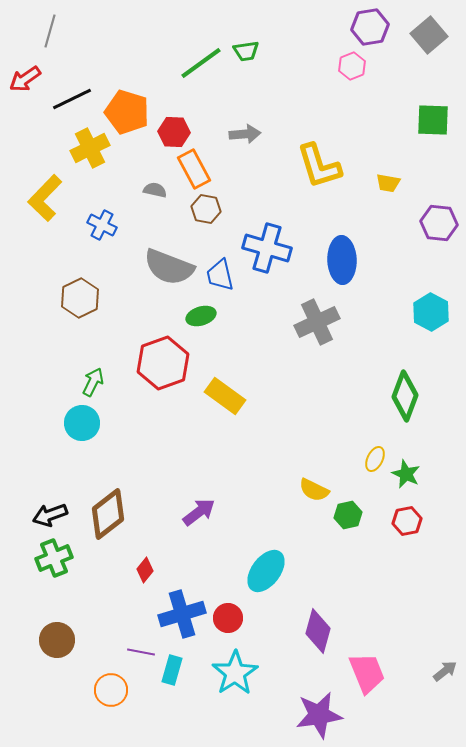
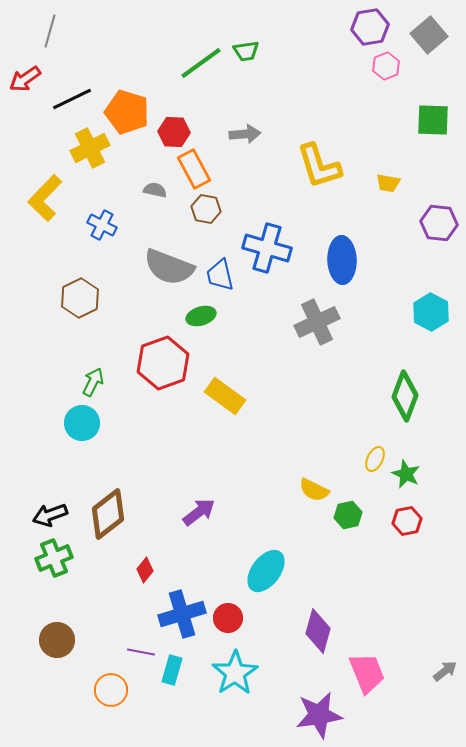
pink hexagon at (352, 66): moved 34 px right
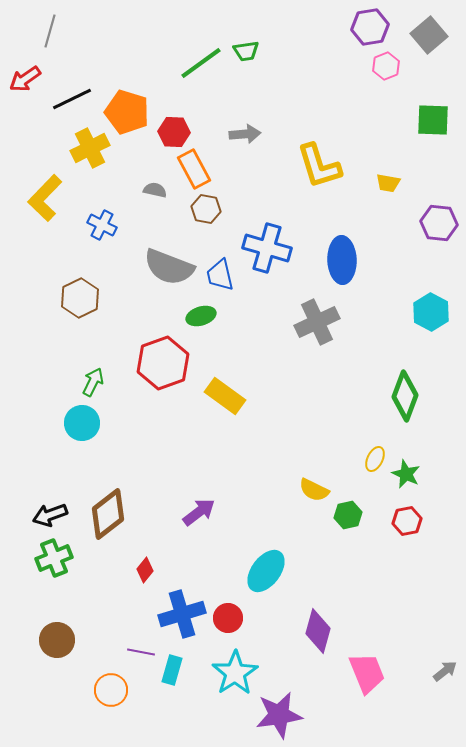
purple star at (319, 715): moved 40 px left
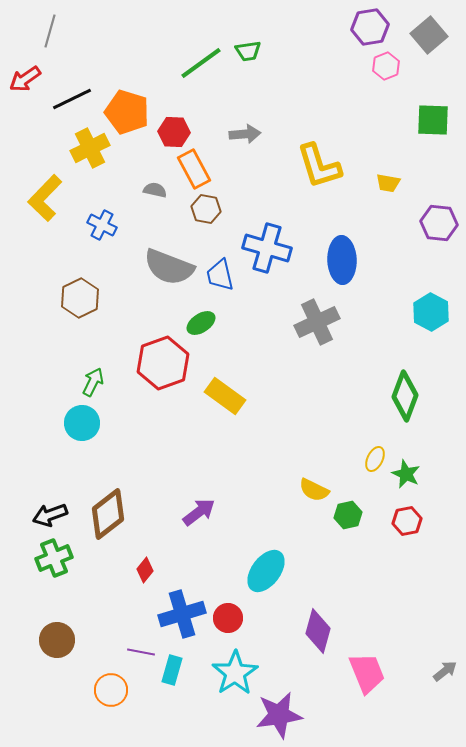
green trapezoid at (246, 51): moved 2 px right
green ellipse at (201, 316): moved 7 px down; rotated 16 degrees counterclockwise
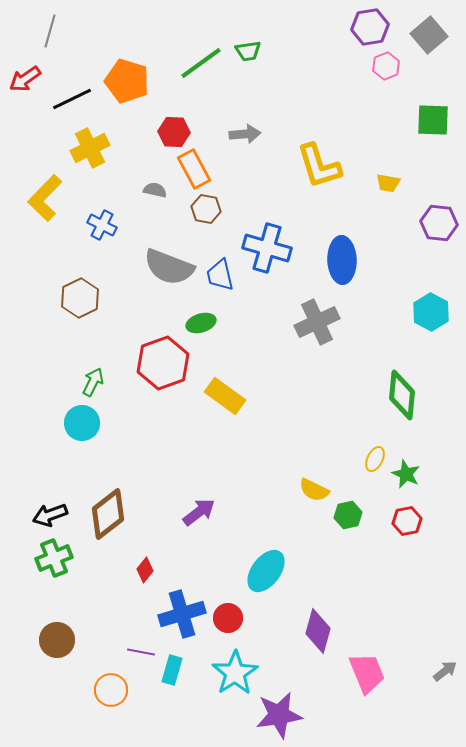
orange pentagon at (127, 112): moved 31 px up
green ellipse at (201, 323): rotated 16 degrees clockwise
green diamond at (405, 396): moved 3 px left, 1 px up; rotated 15 degrees counterclockwise
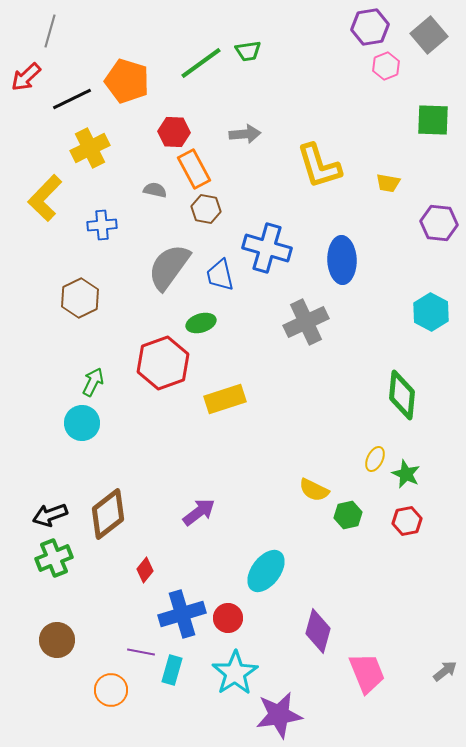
red arrow at (25, 79): moved 1 px right, 2 px up; rotated 8 degrees counterclockwise
blue cross at (102, 225): rotated 32 degrees counterclockwise
gray semicircle at (169, 267): rotated 105 degrees clockwise
gray cross at (317, 322): moved 11 px left
yellow rectangle at (225, 396): moved 3 px down; rotated 54 degrees counterclockwise
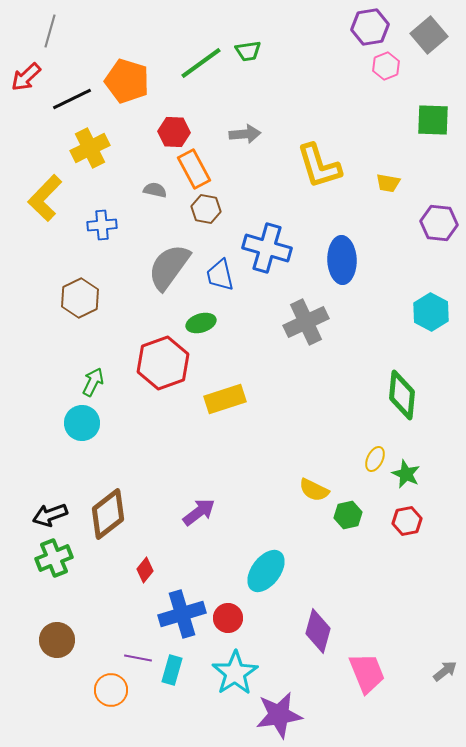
purple line at (141, 652): moved 3 px left, 6 px down
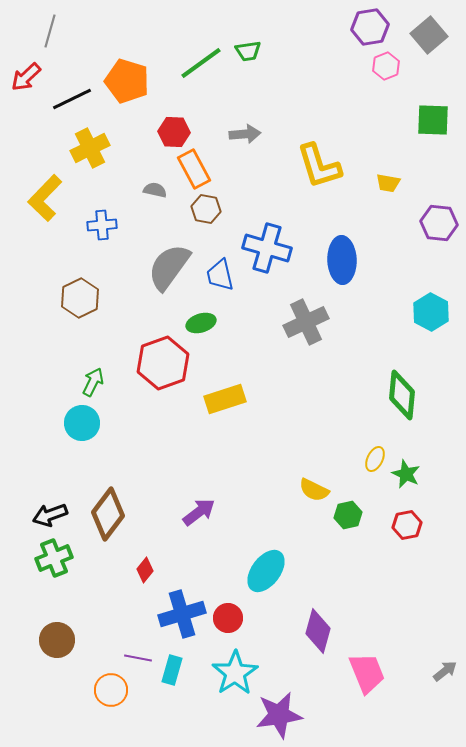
brown diamond at (108, 514): rotated 15 degrees counterclockwise
red hexagon at (407, 521): moved 4 px down
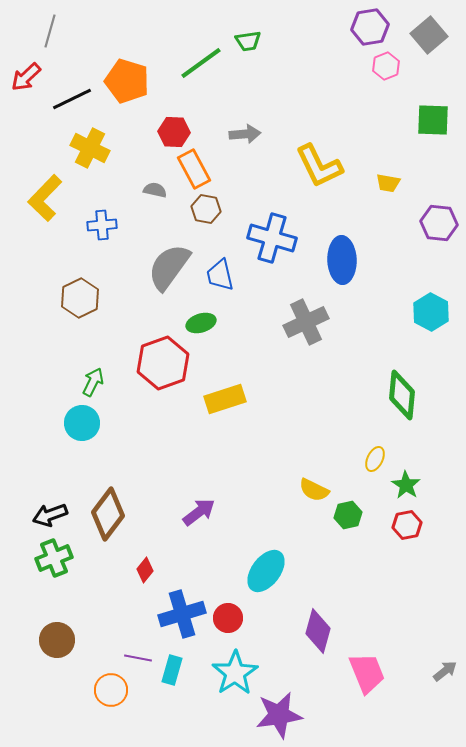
green trapezoid at (248, 51): moved 10 px up
yellow cross at (90, 148): rotated 36 degrees counterclockwise
yellow L-shape at (319, 166): rotated 9 degrees counterclockwise
blue cross at (267, 248): moved 5 px right, 10 px up
green star at (406, 474): moved 11 px down; rotated 8 degrees clockwise
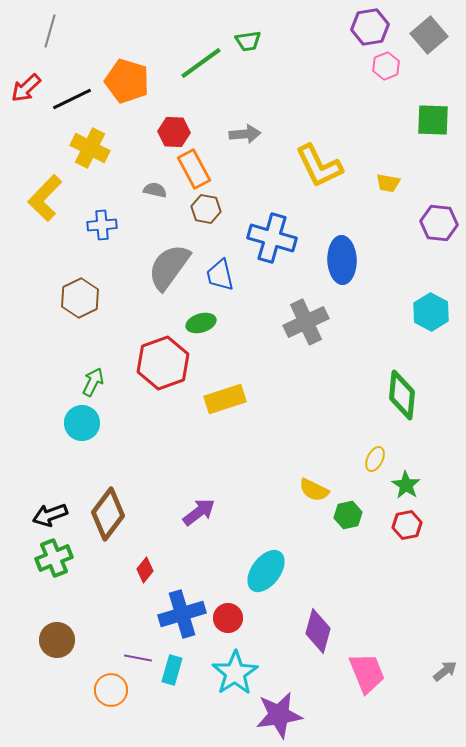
red arrow at (26, 77): moved 11 px down
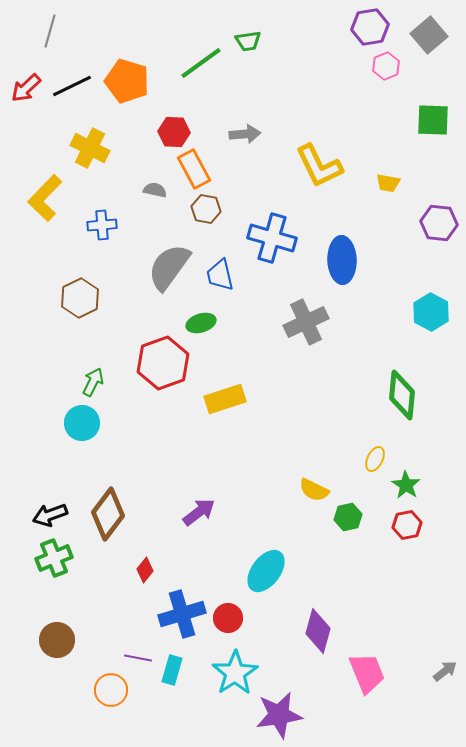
black line at (72, 99): moved 13 px up
green hexagon at (348, 515): moved 2 px down
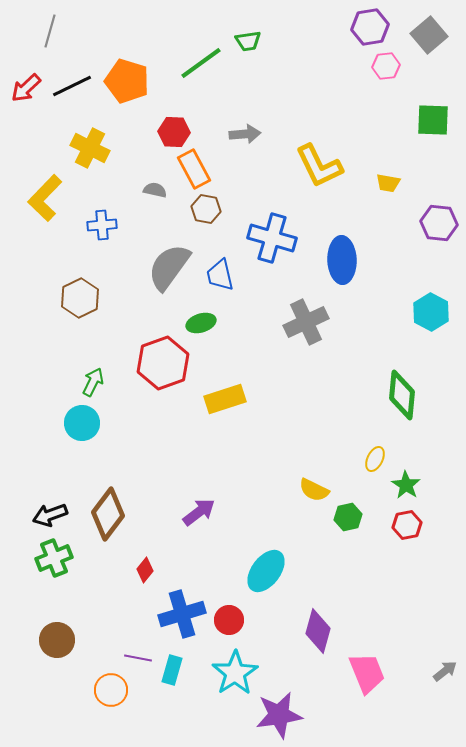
pink hexagon at (386, 66): rotated 16 degrees clockwise
red circle at (228, 618): moved 1 px right, 2 px down
